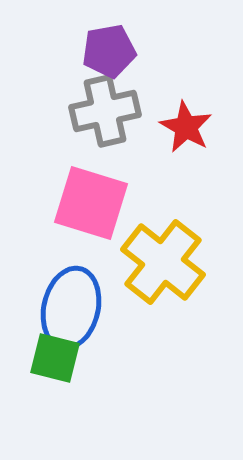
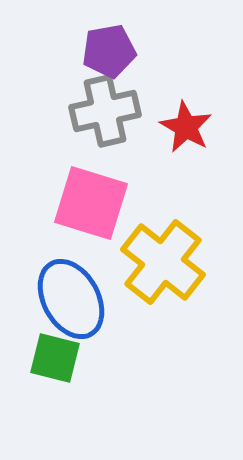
blue ellipse: moved 9 px up; rotated 42 degrees counterclockwise
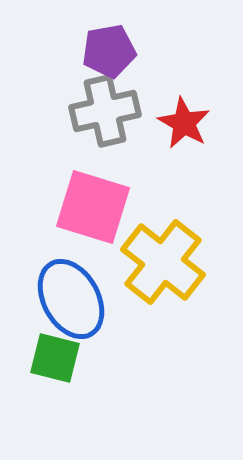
red star: moved 2 px left, 4 px up
pink square: moved 2 px right, 4 px down
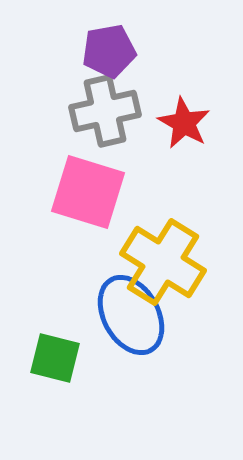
pink square: moved 5 px left, 15 px up
yellow cross: rotated 6 degrees counterclockwise
blue ellipse: moved 60 px right, 16 px down
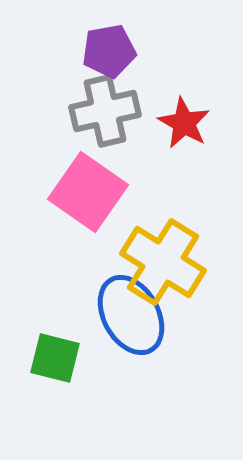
pink square: rotated 18 degrees clockwise
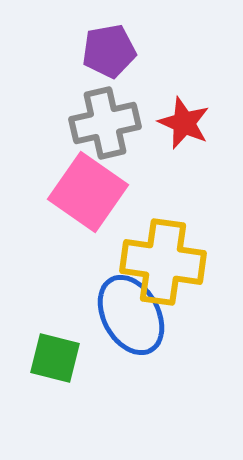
gray cross: moved 12 px down
red star: rotated 6 degrees counterclockwise
yellow cross: rotated 24 degrees counterclockwise
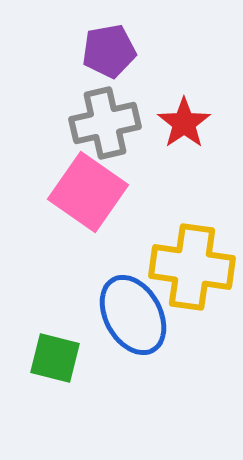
red star: rotated 14 degrees clockwise
yellow cross: moved 29 px right, 5 px down
blue ellipse: moved 2 px right
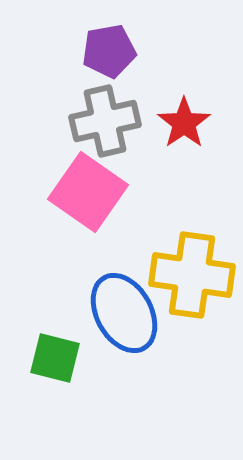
gray cross: moved 2 px up
yellow cross: moved 8 px down
blue ellipse: moved 9 px left, 2 px up
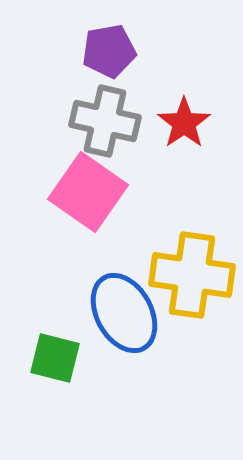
gray cross: rotated 26 degrees clockwise
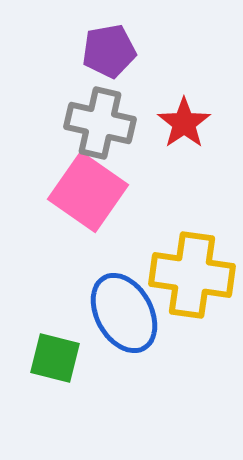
gray cross: moved 5 px left, 2 px down
